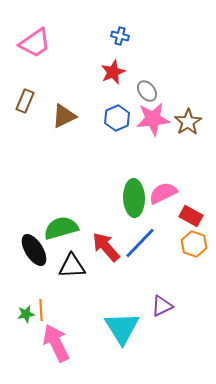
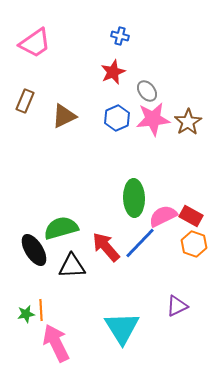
pink semicircle: moved 23 px down
purple triangle: moved 15 px right
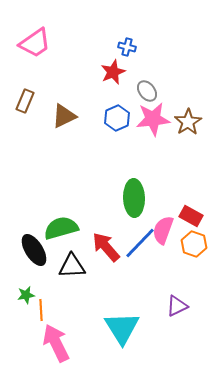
blue cross: moved 7 px right, 11 px down
pink semicircle: moved 14 px down; rotated 44 degrees counterclockwise
green star: moved 19 px up
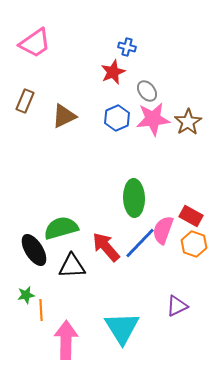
pink arrow: moved 10 px right, 3 px up; rotated 27 degrees clockwise
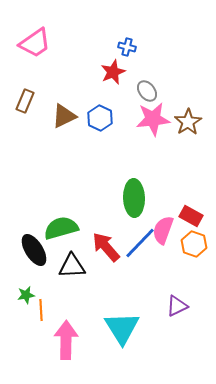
blue hexagon: moved 17 px left; rotated 10 degrees counterclockwise
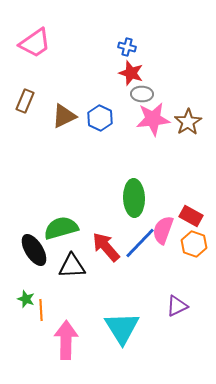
red star: moved 18 px right, 1 px down; rotated 30 degrees counterclockwise
gray ellipse: moved 5 px left, 3 px down; rotated 50 degrees counterclockwise
green star: moved 4 px down; rotated 30 degrees clockwise
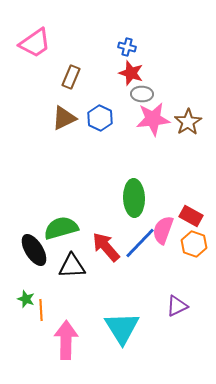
brown rectangle: moved 46 px right, 24 px up
brown triangle: moved 2 px down
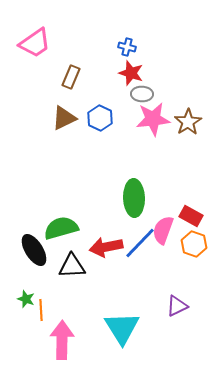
red arrow: rotated 60 degrees counterclockwise
pink arrow: moved 4 px left
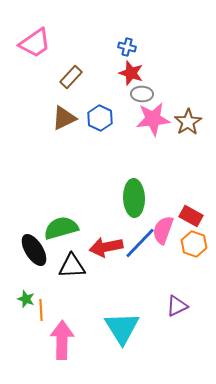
brown rectangle: rotated 20 degrees clockwise
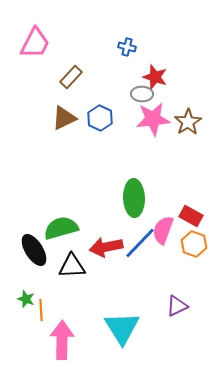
pink trapezoid: rotated 28 degrees counterclockwise
red star: moved 24 px right, 4 px down
